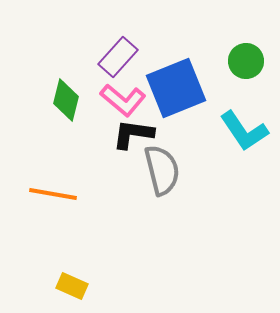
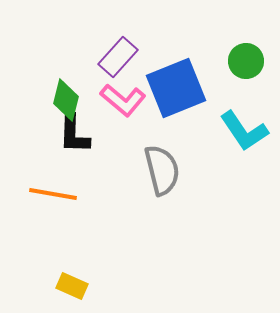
black L-shape: moved 59 px left; rotated 96 degrees counterclockwise
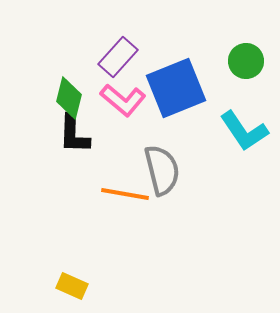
green diamond: moved 3 px right, 2 px up
orange line: moved 72 px right
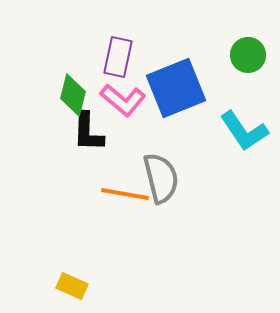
purple rectangle: rotated 30 degrees counterclockwise
green circle: moved 2 px right, 6 px up
green diamond: moved 4 px right, 3 px up
black L-shape: moved 14 px right, 2 px up
gray semicircle: moved 1 px left, 8 px down
